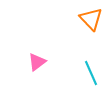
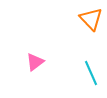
pink triangle: moved 2 px left
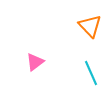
orange triangle: moved 1 px left, 7 px down
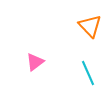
cyan line: moved 3 px left
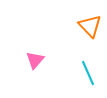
pink triangle: moved 2 px up; rotated 12 degrees counterclockwise
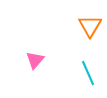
orange triangle: rotated 15 degrees clockwise
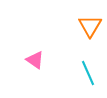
pink triangle: rotated 36 degrees counterclockwise
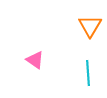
cyan line: rotated 20 degrees clockwise
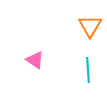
cyan line: moved 3 px up
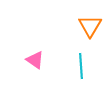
cyan line: moved 7 px left, 4 px up
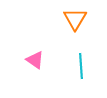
orange triangle: moved 15 px left, 7 px up
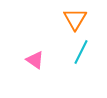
cyan line: moved 14 px up; rotated 30 degrees clockwise
